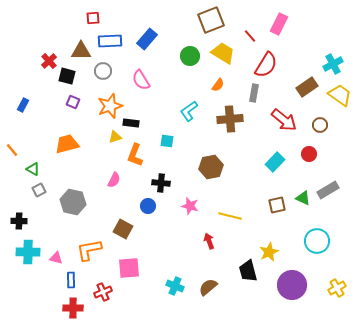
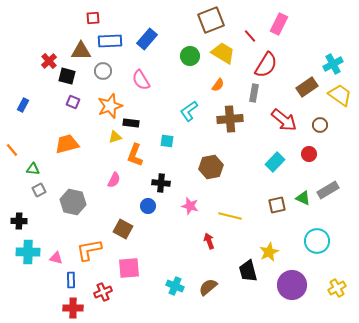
green triangle at (33, 169): rotated 24 degrees counterclockwise
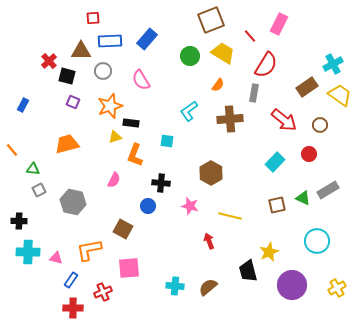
brown hexagon at (211, 167): moved 6 px down; rotated 20 degrees counterclockwise
blue rectangle at (71, 280): rotated 35 degrees clockwise
cyan cross at (175, 286): rotated 18 degrees counterclockwise
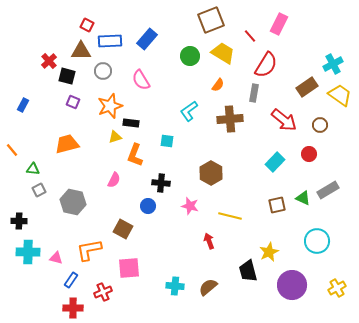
red square at (93, 18): moved 6 px left, 7 px down; rotated 32 degrees clockwise
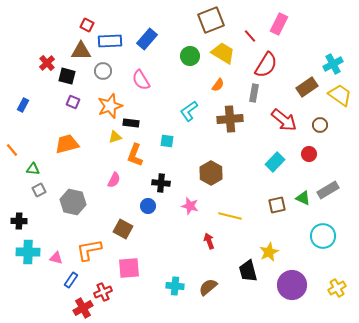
red cross at (49, 61): moved 2 px left, 2 px down
cyan circle at (317, 241): moved 6 px right, 5 px up
red cross at (73, 308): moved 10 px right; rotated 30 degrees counterclockwise
